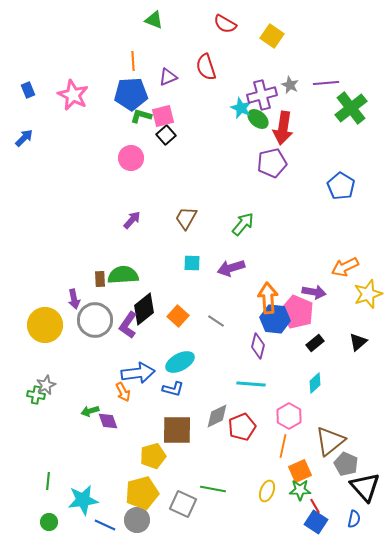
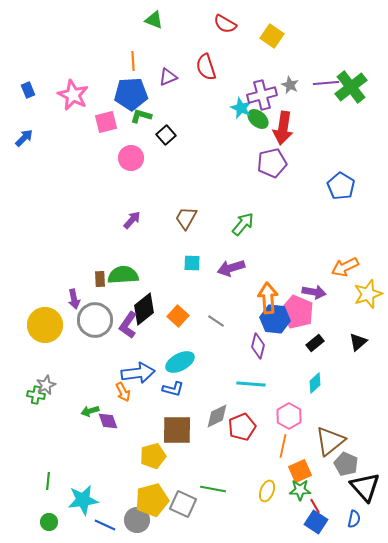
green cross at (351, 108): moved 21 px up
pink square at (163, 116): moved 57 px left, 6 px down
yellow pentagon at (142, 493): moved 10 px right, 7 px down
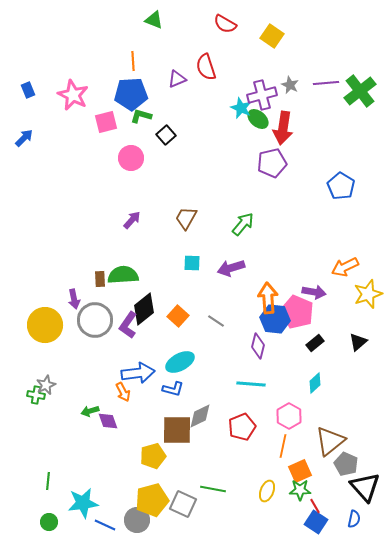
purple triangle at (168, 77): moved 9 px right, 2 px down
green cross at (351, 87): moved 9 px right, 4 px down
gray diamond at (217, 416): moved 17 px left
cyan star at (83, 500): moved 3 px down
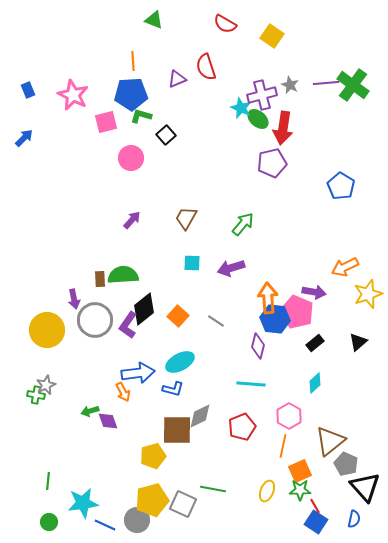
green cross at (360, 91): moved 7 px left, 6 px up; rotated 16 degrees counterclockwise
yellow circle at (45, 325): moved 2 px right, 5 px down
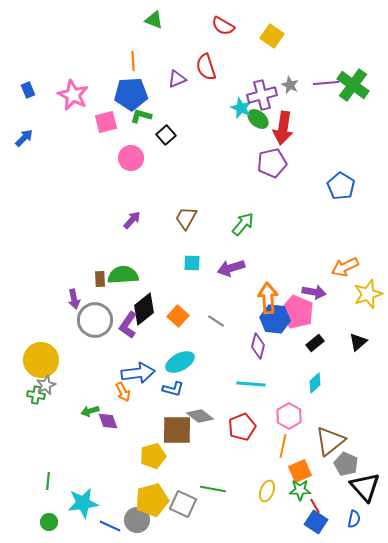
red semicircle at (225, 24): moved 2 px left, 2 px down
yellow circle at (47, 330): moved 6 px left, 30 px down
gray diamond at (200, 416): rotated 64 degrees clockwise
blue line at (105, 525): moved 5 px right, 1 px down
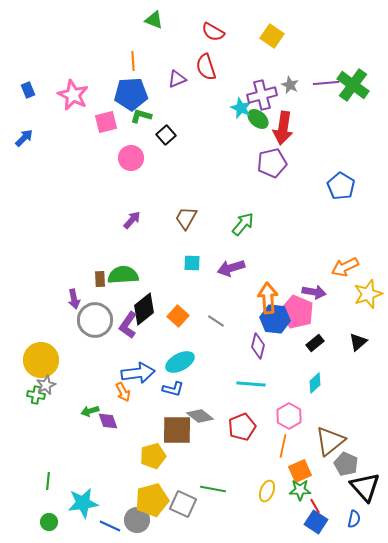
red semicircle at (223, 26): moved 10 px left, 6 px down
